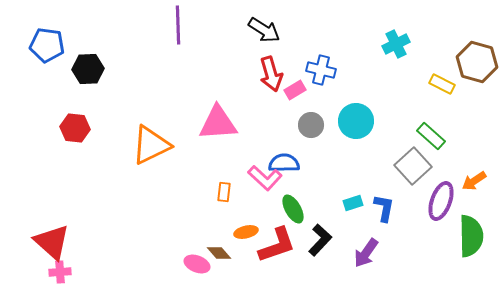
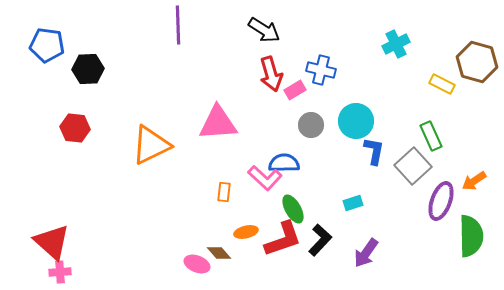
green rectangle: rotated 24 degrees clockwise
blue L-shape: moved 10 px left, 57 px up
red L-shape: moved 6 px right, 6 px up
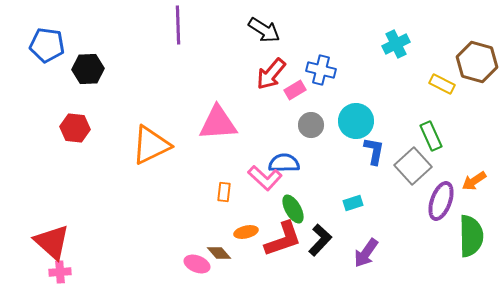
red arrow: rotated 56 degrees clockwise
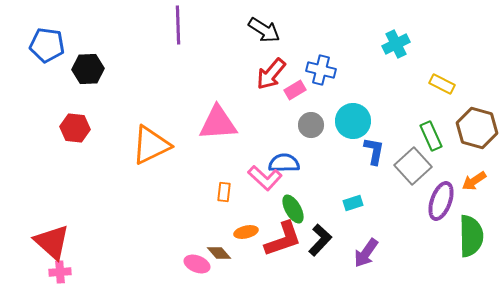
brown hexagon: moved 66 px down
cyan circle: moved 3 px left
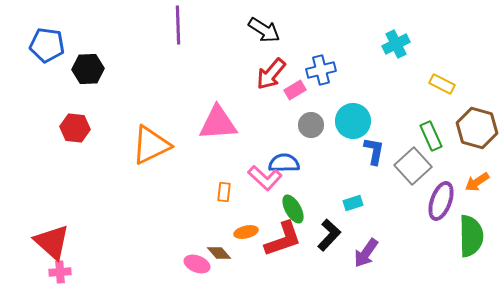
blue cross: rotated 28 degrees counterclockwise
orange arrow: moved 3 px right, 1 px down
black L-shape: moved 9 px right, 5 px up
